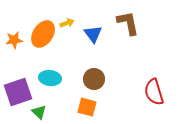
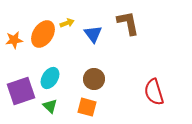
cyan ellipse: rotated 65 degrees counterclockwise
purple square: moved 3 px right, 1 px up
green triangle: moved 11 px right, 6 px up
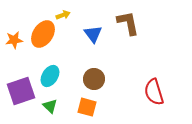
yellow arrow: moved 4 px left, 8 px up
cyan ellipse: moved 2 px up
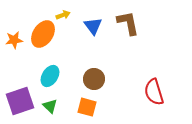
blue triangle: moved 8 px up
purple square: moved 1 px left, 10 px down
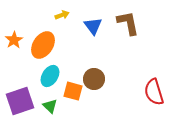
yellow arrow: moved 1 px left
orange ellipse: moved 11 px down
orange star: rotated 24 degrees counterclockwise
orange square: moved 14 px left, 16 px up
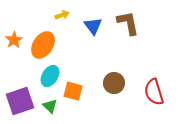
brown circle: moved 20 px right, 4 px down
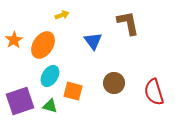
blue triangle: moved 15 px down
green triangle: rotated 28 degrees counterclockwise
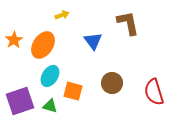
brown circle: moved 2 px left
